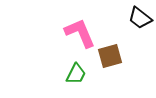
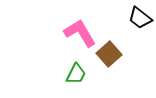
pink L-shape: rotated 8 degrees counterclockwise
brown square: moved 1 px left, 2 px up; rotated 25 degrees counterclockwise
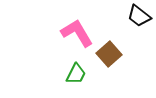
black trapezoid: moved 1 px left, 2 px up
pink L-shape: moved 3 px left
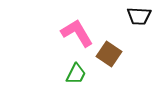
black trapezoid: rotated 35 degrees counterclockwise
brown square: rotated 15 degrees counterclockwise
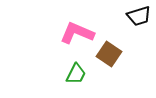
black trapezoid: rotated 20 degrees counterclockwise
pink L-shape: rotated 36 degrees counterclockwise
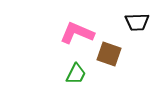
black trapezoid: moved 2 px left, 6 px down; rotated 15 degrees clockwise
brown square: rotated 15 degrees counterclockwise
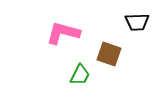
pink L-shape: moved 14 px left; rotated 8 degrees counterclockwise
green trapezoid: moved 4 px right, 1 px down
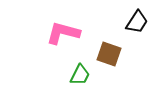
black trapezoid: rotated 55 degrees counterclockwise
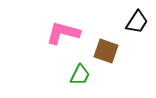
brown square: moved 3 px left, 3 px up
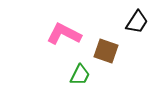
pink L-shape: moved 1 px right, 1 px down; rotated 12 degrees clockwise
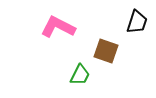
black trapezoid: rotated 15 degrees counterclockwise
pink L-shape: moved 6 px left, 7 px up
